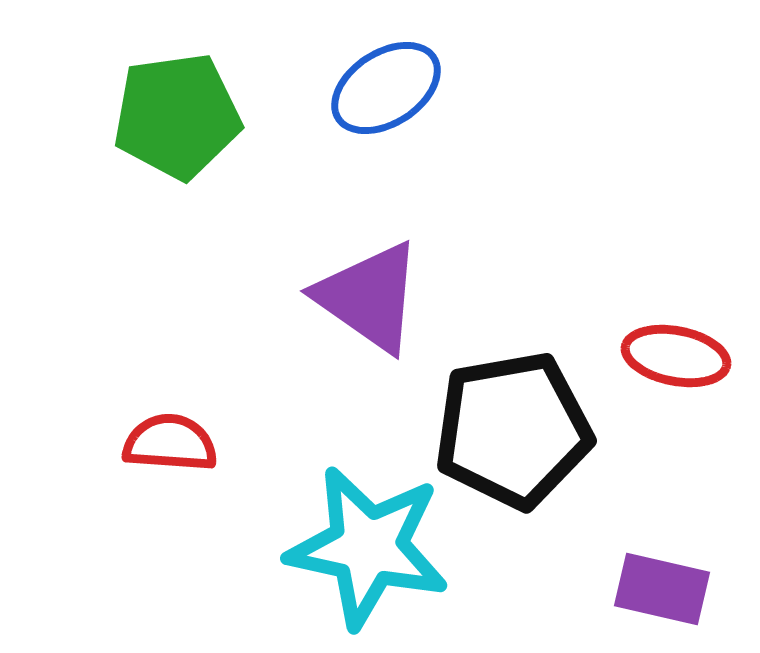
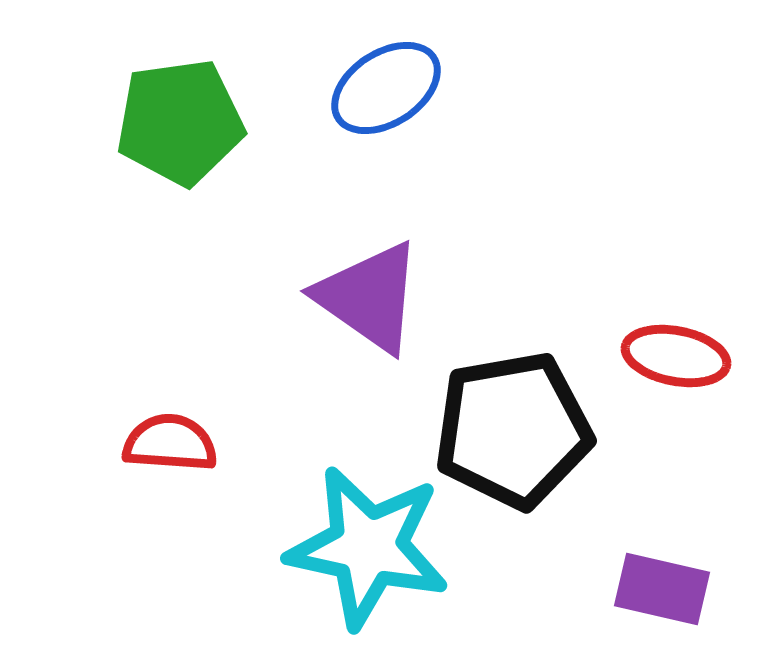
green pentagon: moved 3 px right, 6 px down
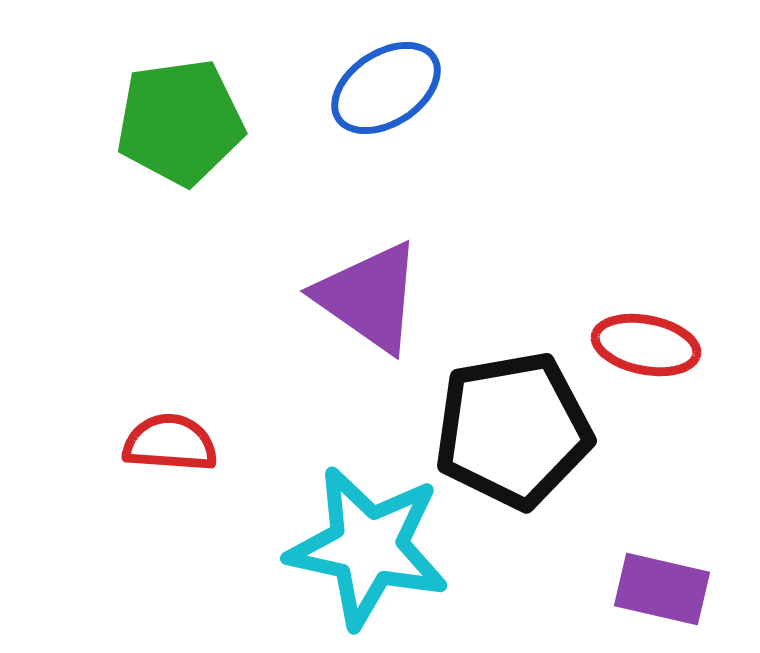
red ellipse: moved 30 px left, 11 px up
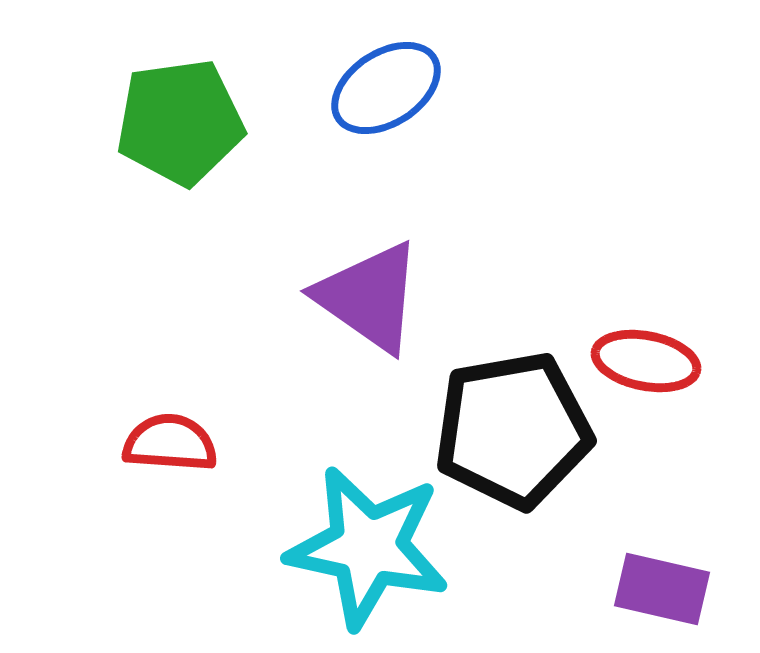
red ellipse: moved 16 px down
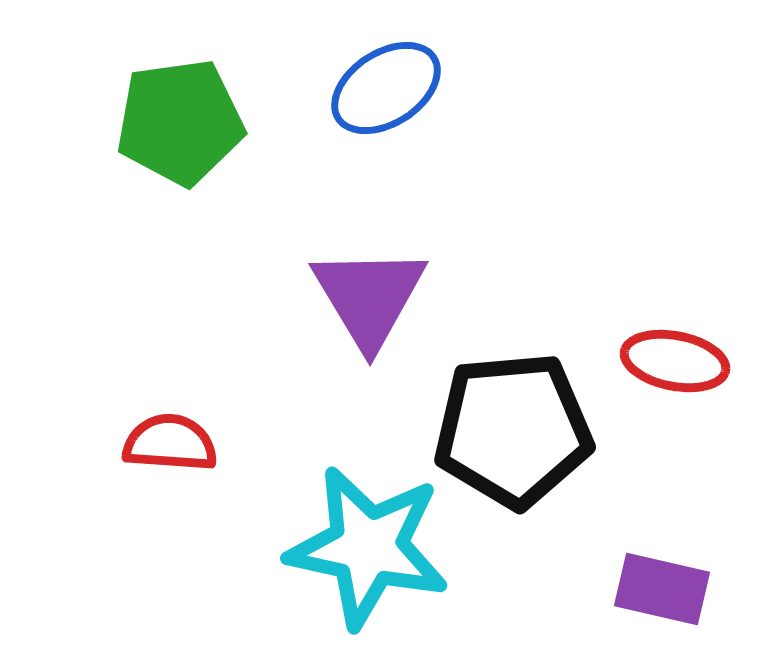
purple triangle: rotated 24 degrees clockwise
red ellipse: moved 29 px right
black pentagon: rotated 5 degrees clockwise
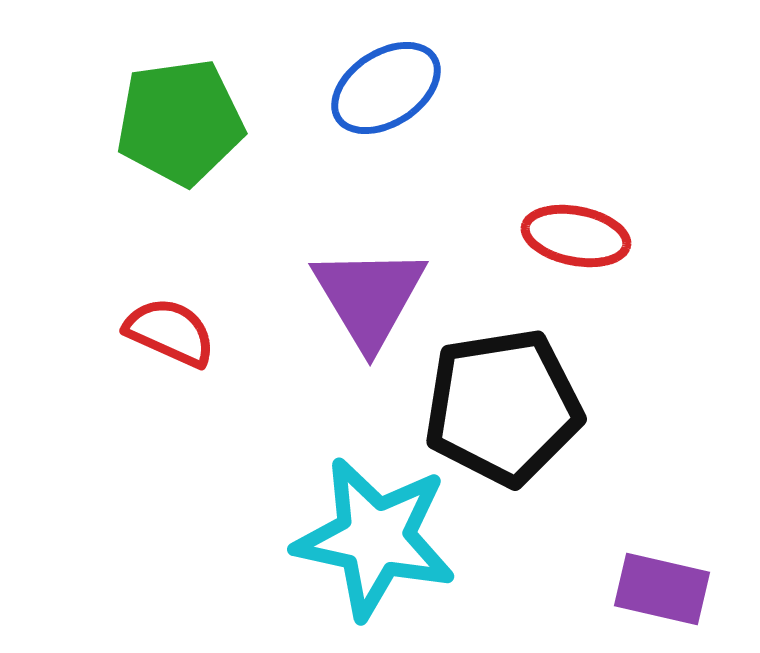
red ellipse: moved 99 px left, 125 px up
black pentagon: moved 10 px left, 23 px up; rotated 4 degrees counterclockwise
red semicircle: moved 111 px up; rotated 20 degrees clockwise
cyan star: moved 7 px right, 9 px up
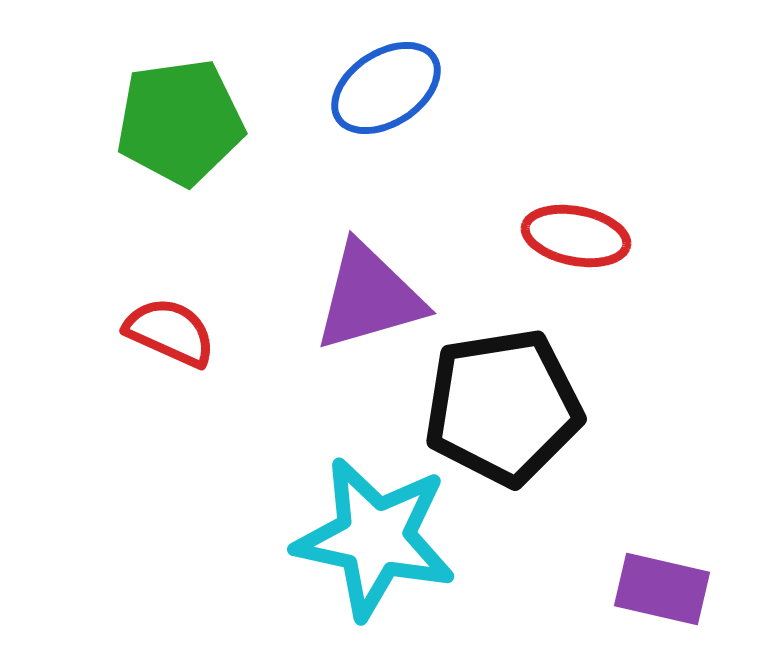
purple triangle: rotated 45 degrees clockwise
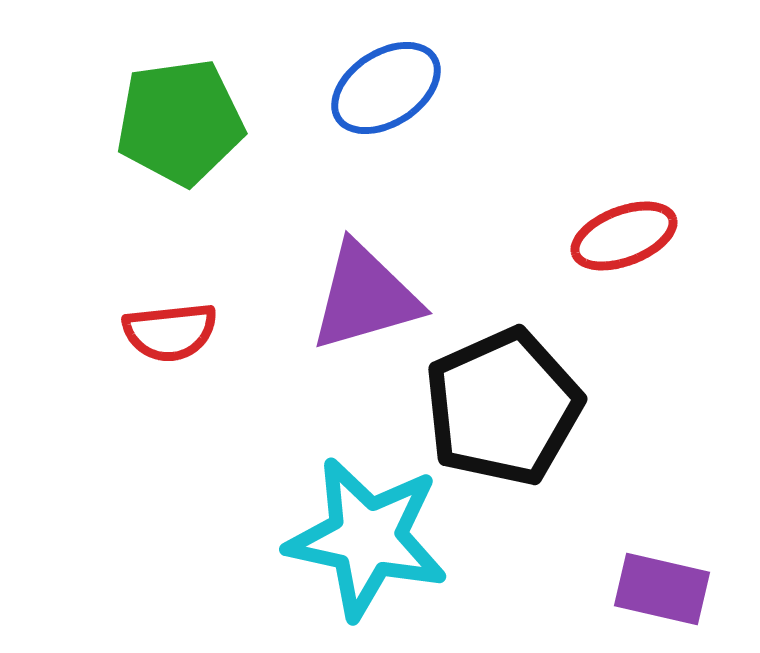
red ellipse: moved 48 px right; rotated 32 degrees counterclockwise
purple triangle: moved 4 px left
red semicircle: rotated 150 degrees clockwise
black pentagon: rotated 15 degrees counterclockwise
cyan star: moved 8 px left
